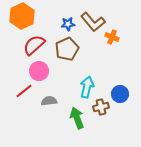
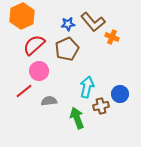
brown cross: moved 1 px up
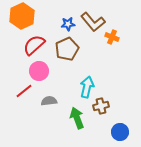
blue circle: moved 38 px down
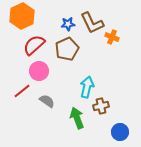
brown L-shape: moved 1 px left, 1 px down; rotated 15 degrees clockwise
red line: moved 2 px left
gray semicircle: moved 2 px left; rotated 42 degrees clockwise
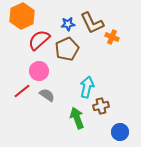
red semicircle: moved 5 px right, 5 px up
gray semicircle: moved 6 px up
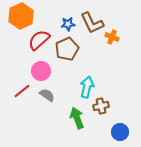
orange hexagon: moved 1 px left
pink circle: moved 2 px right
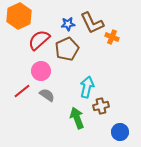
orange hexagon: moved 2 px left
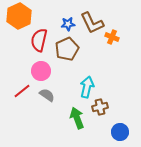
red semicircle: rotated 35 degrees counterclockwise
brown cross: moved 1 px left, 1 px down
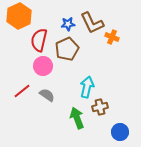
pink circle: moved 2 px right, 5 px up
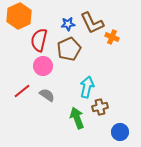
brown pentagon: moved 2 px right
